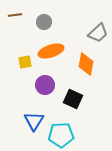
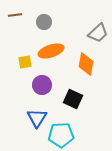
purple circle: moved 3 px left
blue triangle: moved 3 px right, 3 px up
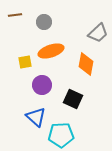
blue triangle: moved 1 px left, 1 px up; rotated 20 degrees counterclockwise
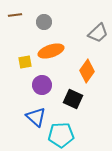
orange diamond: moved 1 px right, 7 px down; rotated 25 degrees clockwise
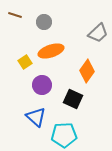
brown line: rotated 24 degrees clockwise
yellow square: rotated 24 degrees counterclockwise
cyan pentagon: moved 3 px right
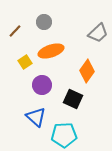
brown line: moved 16 px down; rotated 64 degrees counterclockwise
